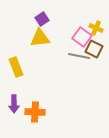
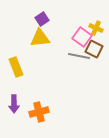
orange cross: moved 4 px right; rotated 18 degrees counterclockwise
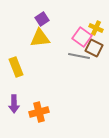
brown square: moved 1 px up
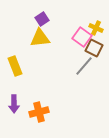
gray line: moved 5 px right, 10 px down; rotated 60 degrees counterclockwise
yellow rectangle: moved 1 px left, 1 px up
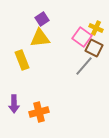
yellow rectangle: moved 7 px right, 6 px up
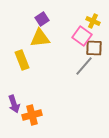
yellow cross: moved 3 px left, 7 px up
pink square: moved 1 px up
brown square: rotated 24 degrees counterclockwise
purple arrow: rotated 18 degrees counterclockwise
orange cross: moved 7 px left, 3 px down
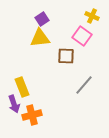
yellow cross: moved 1 px left, 5 px up
brown square: moved 28 px left, 8 px down
yellow rectangle: moved 27 px down
gray line: moved 19 px down
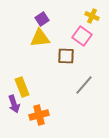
orange cross: moved 7 px right
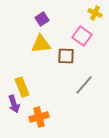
yellow cross: moved 3 px right, 3 px up
yellow triangle: moved 1 px right, 6 px down
orange cross: moved 2 px down
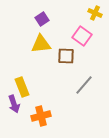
orange cross: moved 2 px right, 1 px up
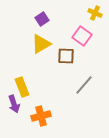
yellow triangle: rotated 25 degrees counterclockwise
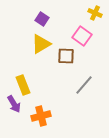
purple square: rotated 24 degrees counterclockwise
yellow rectangle: moved 1 px right, 2 px up
purple arrow: rotated 12 degrees counterclockwise
